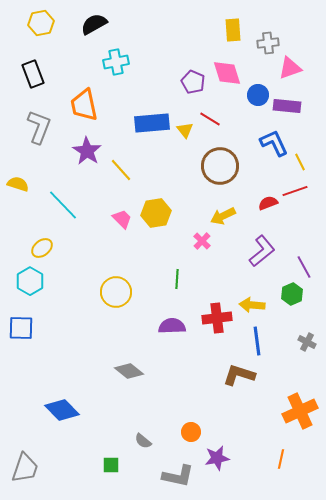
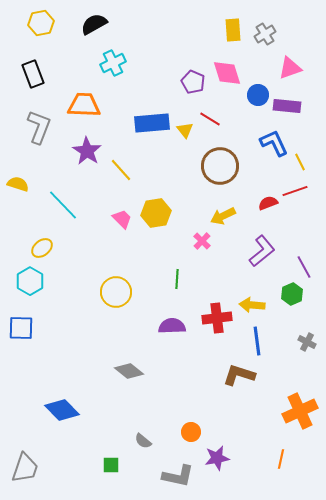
gray cross at (268, 43): moved 3 px left, 9 px up; rotated 25 degrees counterclockwise
cyan cross at (116, 62): moved 3 px left, 1 px down; rotated 15 degrees counterclockwise
orange trapezoid at (84, 105): rotated 104 degrees clockwise
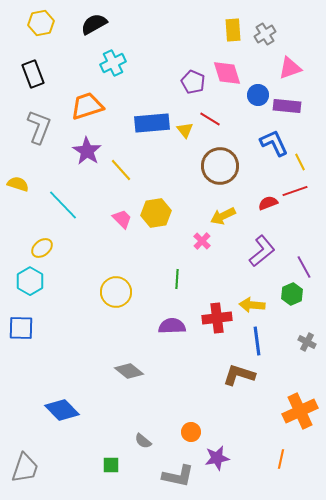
orange trapezoid at (84, 105): moved 3 px right, 1 px down; rotated 20 degrees counterclockwise
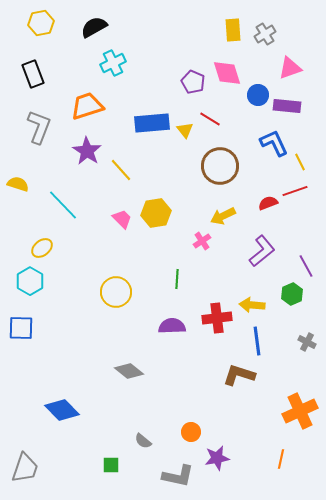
black semicircle at (94, 24): moved 3 px down
pink cross at (202, 241): rotated 12 degrees clockwise
purple line at (304, 267): moved 2 px right, 1 px up
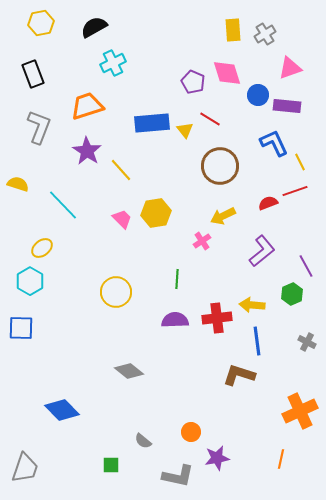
purple semicircle at (172, 326): moved 3 px right, 6 px up
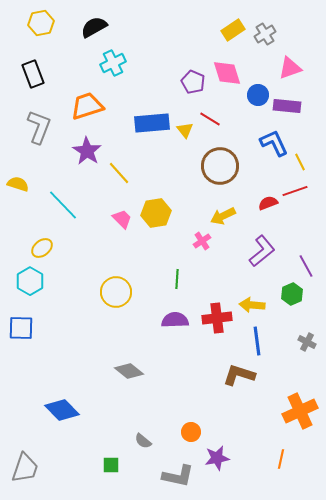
yellow rectangle at (233, 30): rotated 60 degrees clockwise
yellow line at (121, 170): moved 2 px left, 3 px down
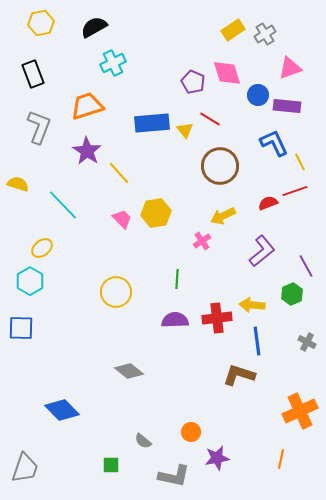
gray L-shape at (178, 476): moved 4 px left
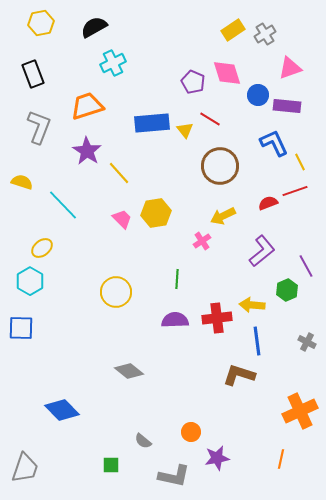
yellow semicircle at (18, 184): moved 4 px right, 2 px up
green hexagon at (292, 294): moved 5 px left, 4 px up
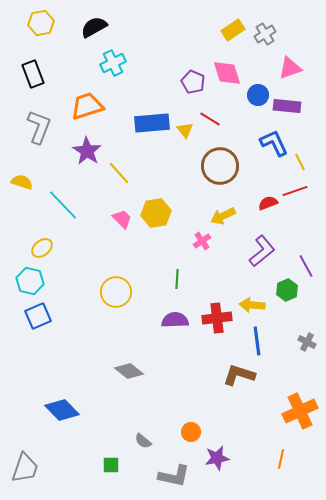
cyan hexagon at (30, 281): rotated 16 degrees counterclockwise
blue square at (21, 328): moved 17 px right, 12 px up; rotated 24 degrees counterclockwise
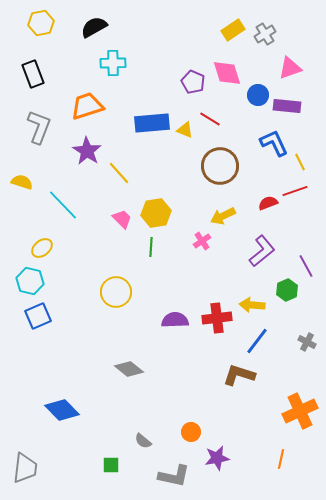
cyan cross at (113, 63): rotated 25 degrees clockwise
yellow triangle at (185, 130): rotated 30 degrees counterclockwise
green line at (177, 279): moved 26 px left, 32 px up
blue line at (257, 341): rotated 44 degrees clockwise
gray diamond at (129, 371): moved 2 px up
gray trapezoid at (25, 468): rotated 12 degrees counterclockwise
